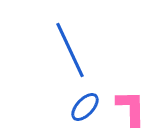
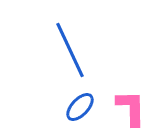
blue ellipse: moved 5 px left
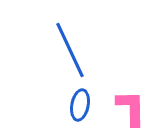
blue ellipse: moved 2 px up; rotated 32 degrees counterclockwise
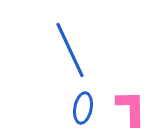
blue ellipse: moved 3 px right, 3 px down
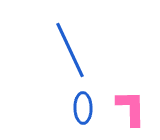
blue ellipse: rotated 12 degrees counterclockwise
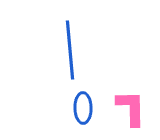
blue line: rotated 20 degrees clockwise
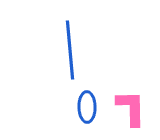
blue ellipse: moved 4 px right, 1 px up
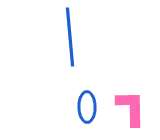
blue line: moved 13 px up
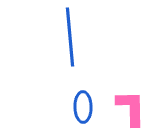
blue ellipse: moved 4 px left
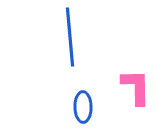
pink L-shape: moved 5 px right, 21 px up
